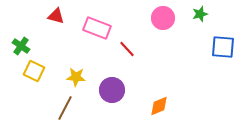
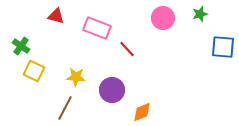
orange diamond: moved 17 px left, 6 px down
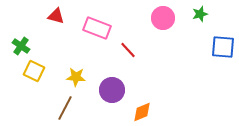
red line: moved 1 px right, 1 px down
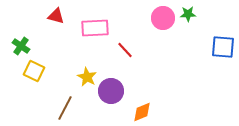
green star: moved 12 px left; rotated 14 degrees clockwise
pink rectangle: moved 2 px left; rotated 24 degrees counterclockwise
red line: moved 3 px left
yellow star: moved 11 px right; rotated 24 degrees clockwise
purple circle: moved 1 px left, 1 px down
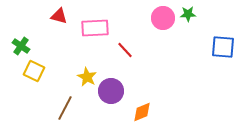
red triangle: moved 3 px right
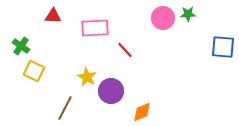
red triangle: moved 6 px left; rotated 12 degrees counterclockwise
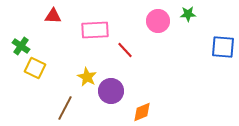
pink circle: moved 5 px left, 3 px down
pink rectangle: moved 2 px down
yellow square: moved 1 px right, 3 px up
